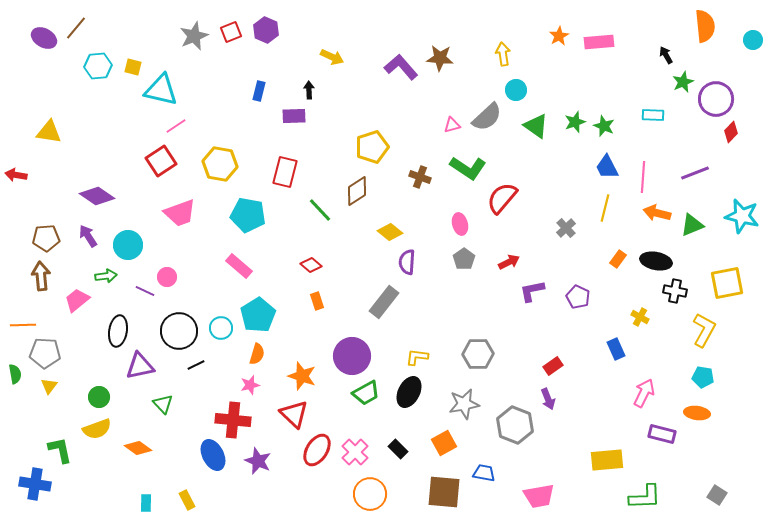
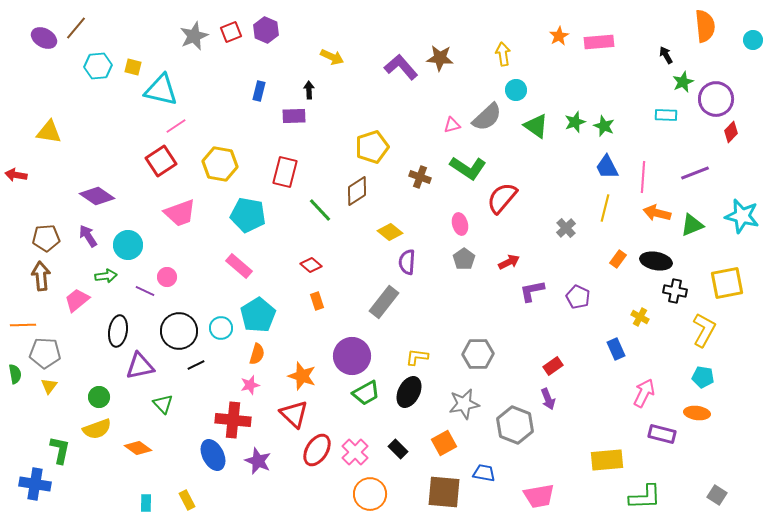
cyan rectangle at (653, 115): moved 13 px right
green L-shape at (60, 450): rotated 24 degrees clockwise
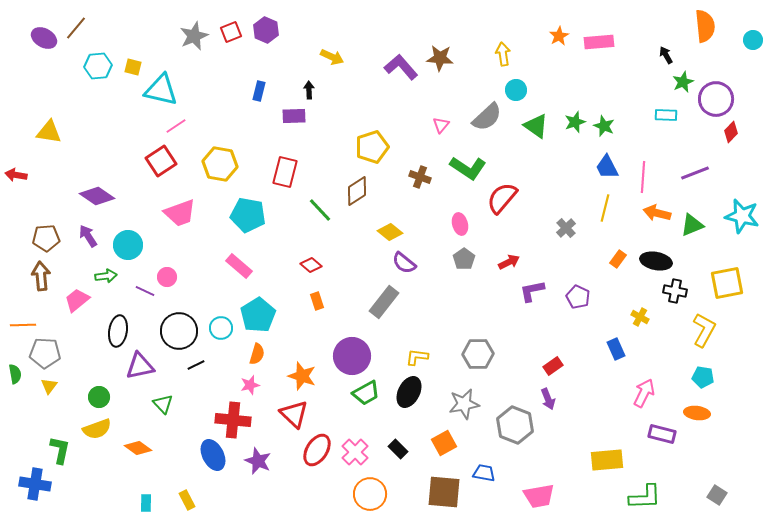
pink triangle at (452, 125): moved 11 px left; rotated 36 degrees counterclockwise
purple semicircle at (407, 262): moved 3 px left, 1 px down; rotated 55 degrees counterclockwise
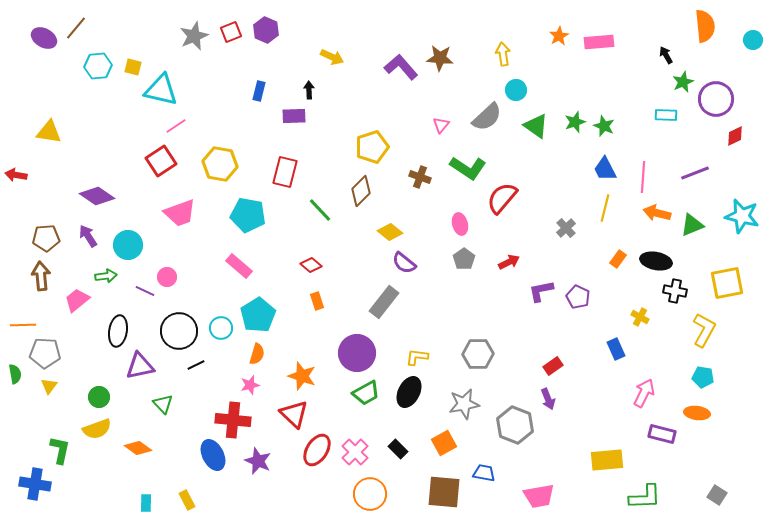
red diamond at (731, 132): moved 4 px right, 4 px down; rotated 20 degrees clockwise
blue trapezoid at (607, 167): moved 2 px left, 2 px down
brown diamond at (357, 191): moved 4 px right; rotated 12 degrees counterclockwise
purple L-shape at (532, 291): moved 9 px right
purple circle at (352, 356): moved 5 px right, 3 px up
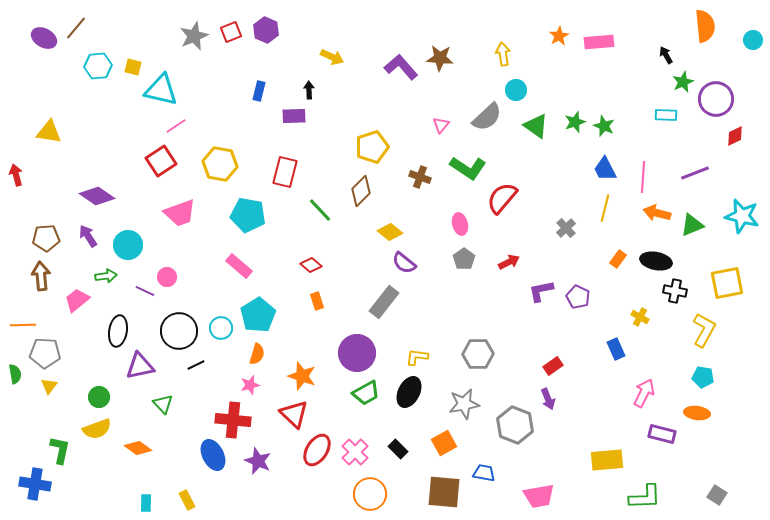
red arrow at (16, 175): rotated 65 degrees clockwise
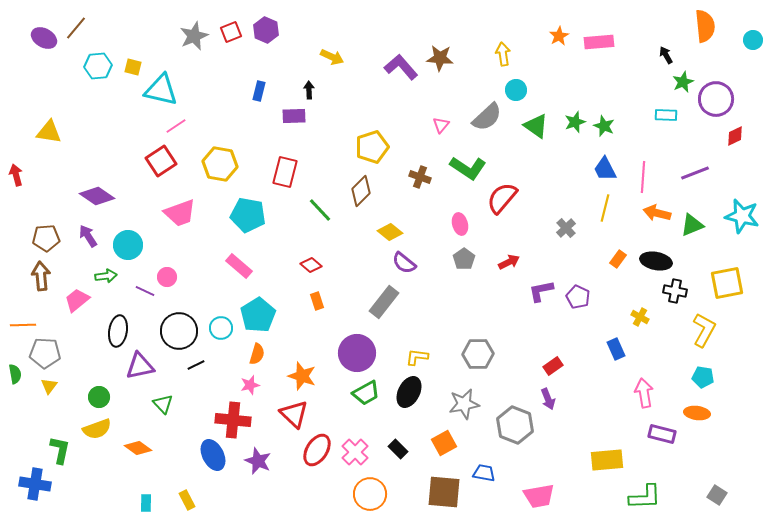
pink arrow at (644, 393): rotated 36 degrees counterclockwise
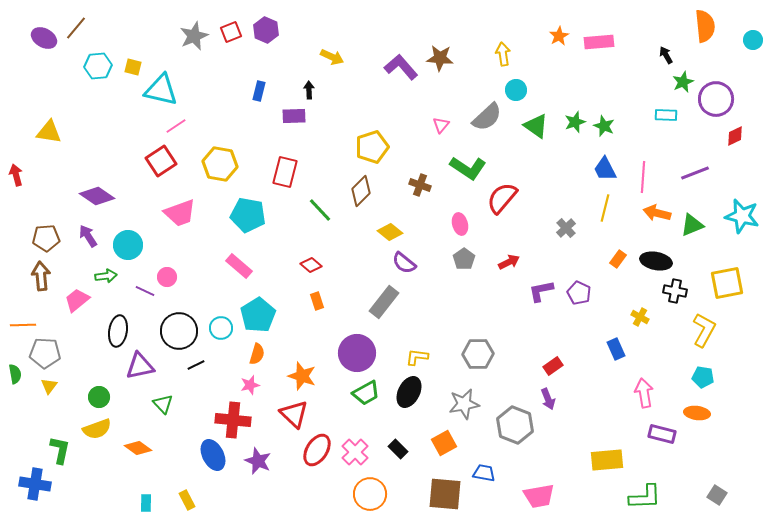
brown cross at (420, 177): moved 8 px down
purple pentagon at (578, 297): moved 1 px right, 4 px up
brown square at (444, 492): moved 1 px right, 2 px down
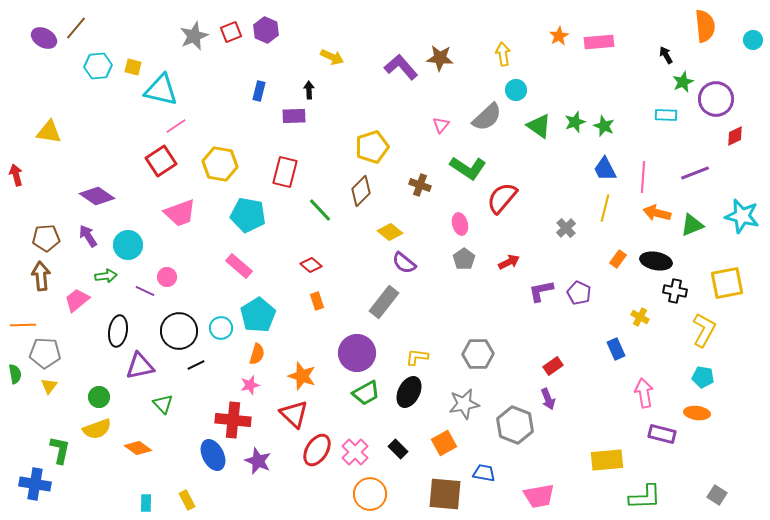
green triangle at (536, 126): moved 3 px right
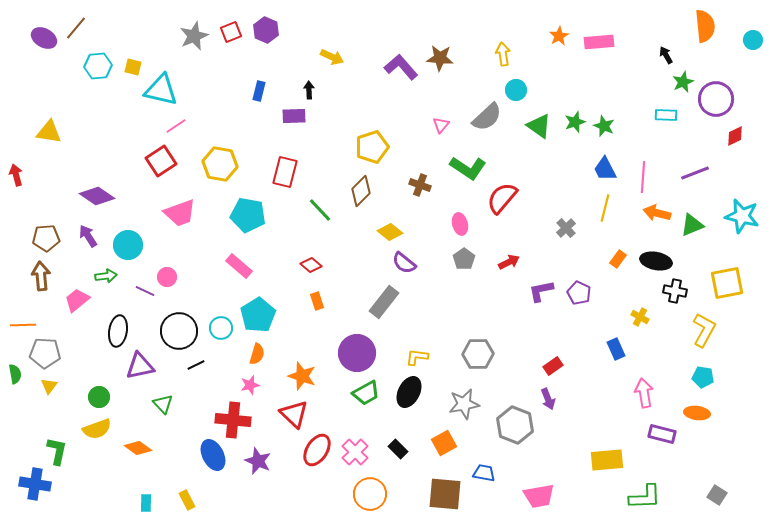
green L-shape at (60, 450): moved 3 px left, 1 px down
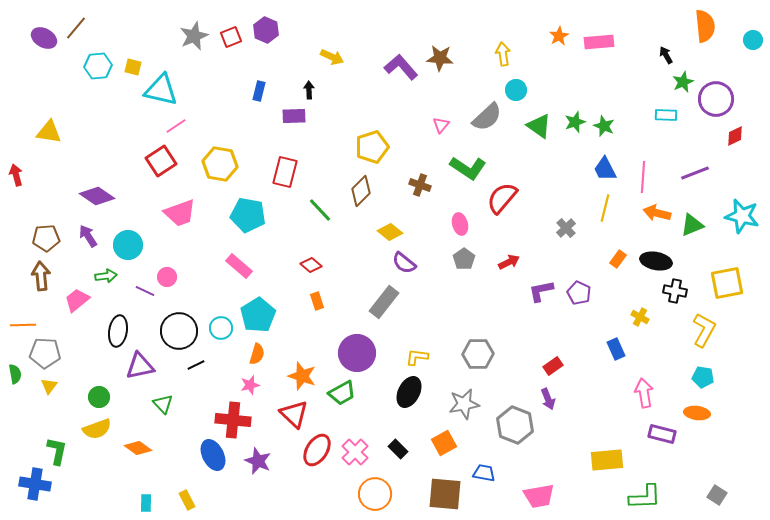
red square at (231, 32): moved 5 px down
green trapezoid at (366, 393): moved 24 px left
orange circle at (370, 494): moved 5 px right
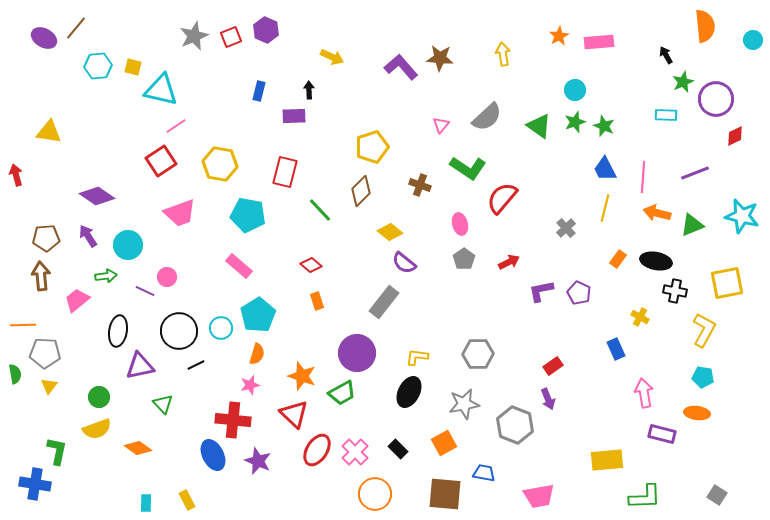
cyan circle at (516, 90): moved 59 px right
